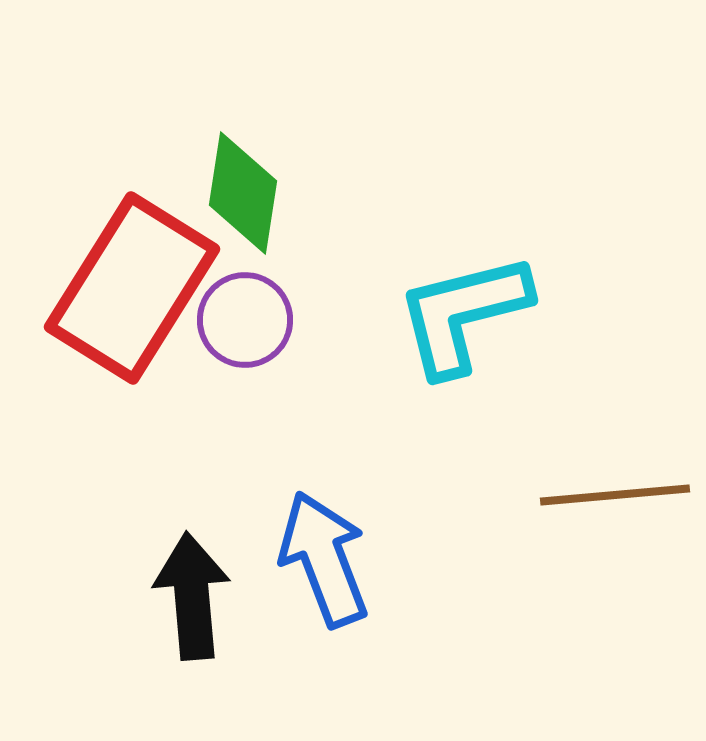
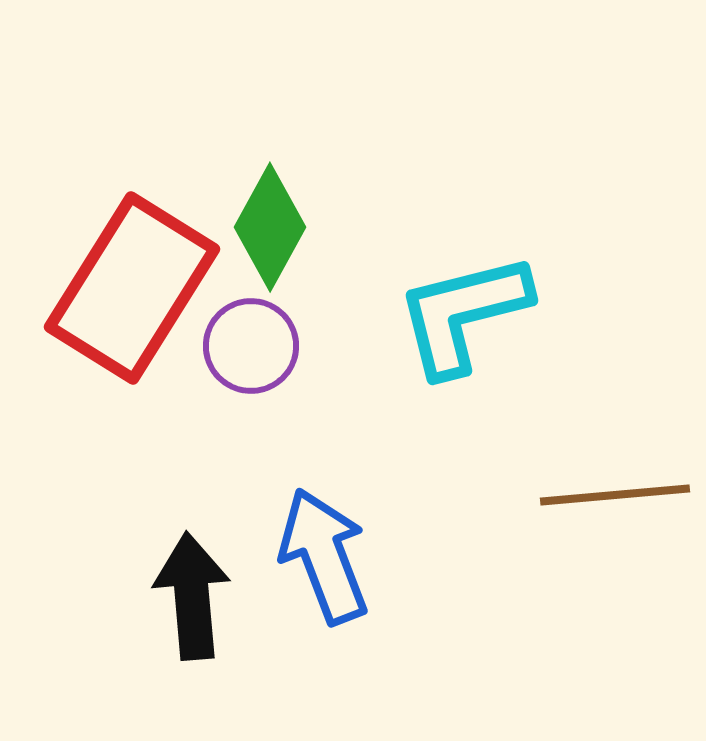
green diamond: moved 27 px right, 34 px down; rotated 20 degrees clockwise
purple circle: moved 6 px right, 26 px down
blue arrow: moved 3 px up
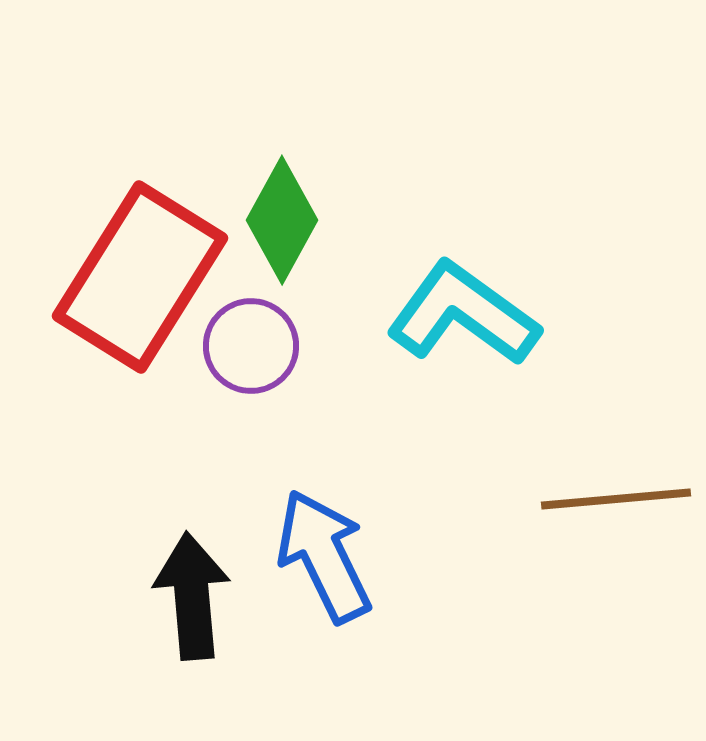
green diamond: moved 12 px right, 7 px up
red rectangle: moved 8 px right, 11 px up
cyan L-shape: rotated 50 degrees clockwise
brown line: moved 1 px right, 4 px down
blue arrow: rotated 5 degrees counterclockwise
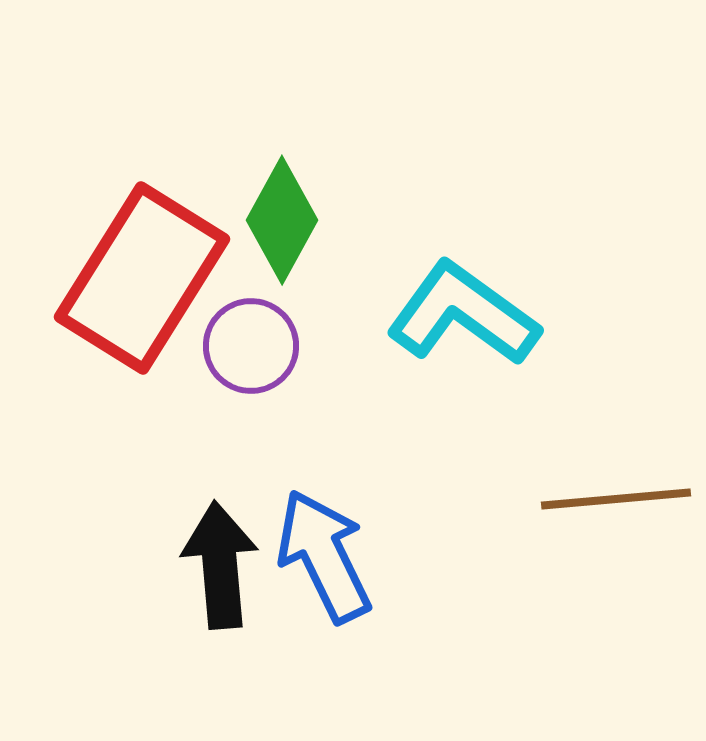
red rectangle: moved 2 px right, 1 px down
black arrow: moved 28 px right, 31 px up
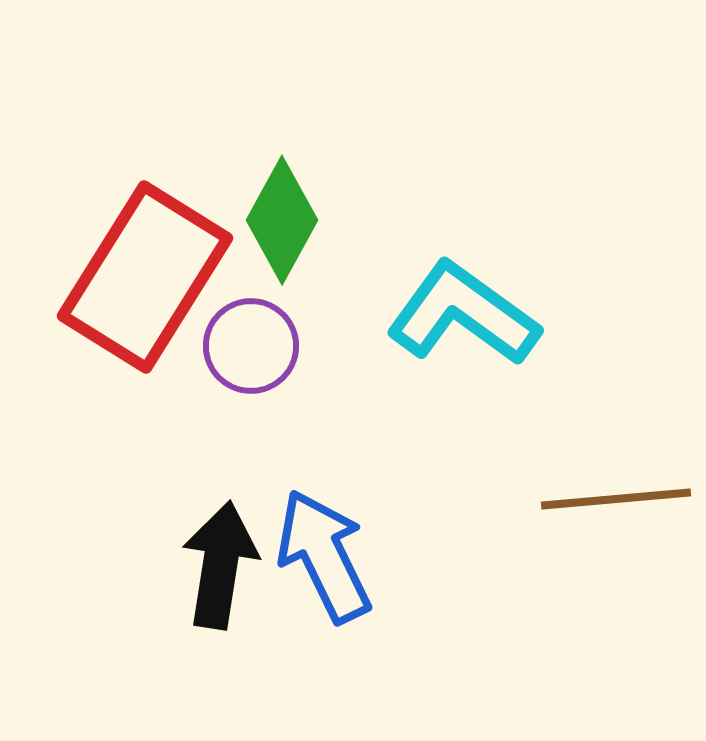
red rectangle: moved 3 px right, 1 px up
black arrow: rotated 14 degrees clockwise
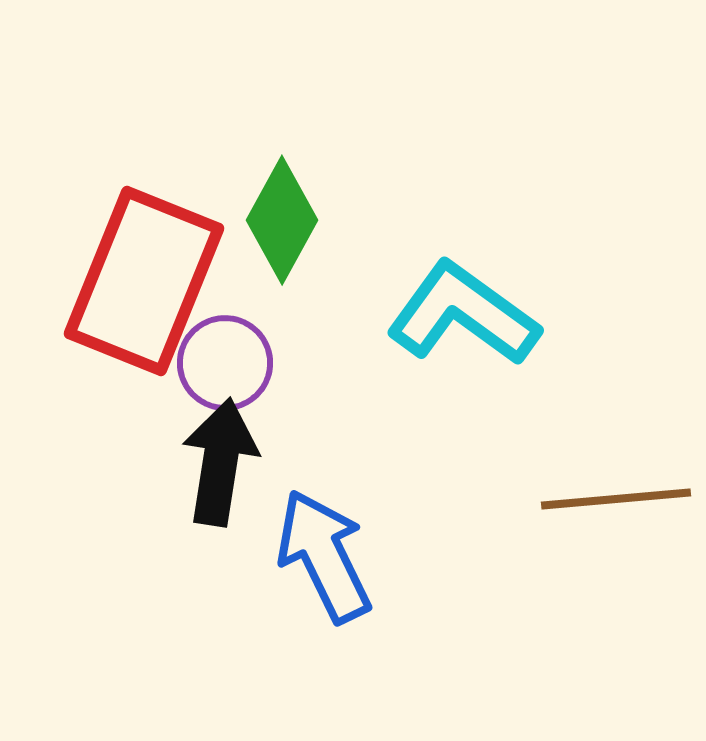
red rectangle: moved 1 px left, 4 px down; rotated 10 degrees counterclockwise
purple circle: moved 26 px left, 17 px down
black arrow: moved 103 px up
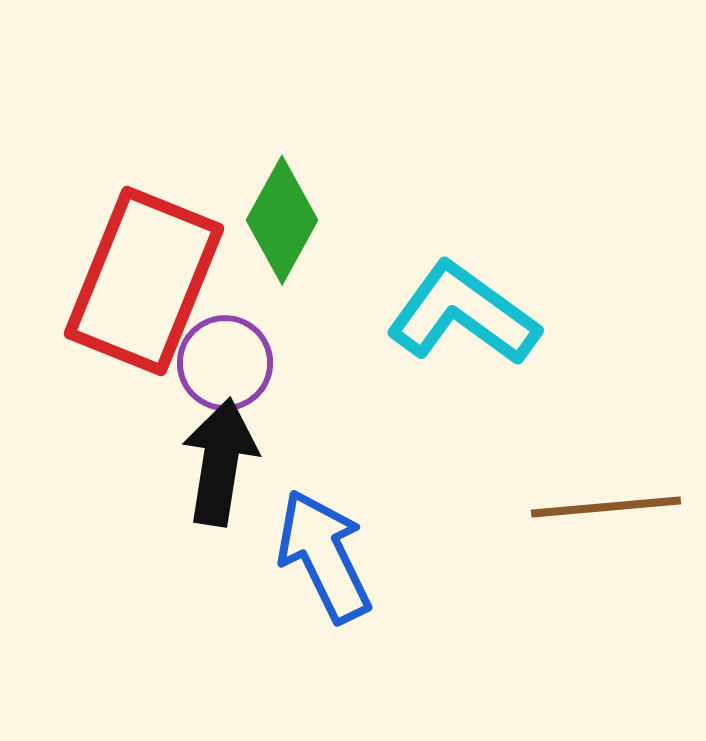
brown line: moved 10 px left, 8 px down
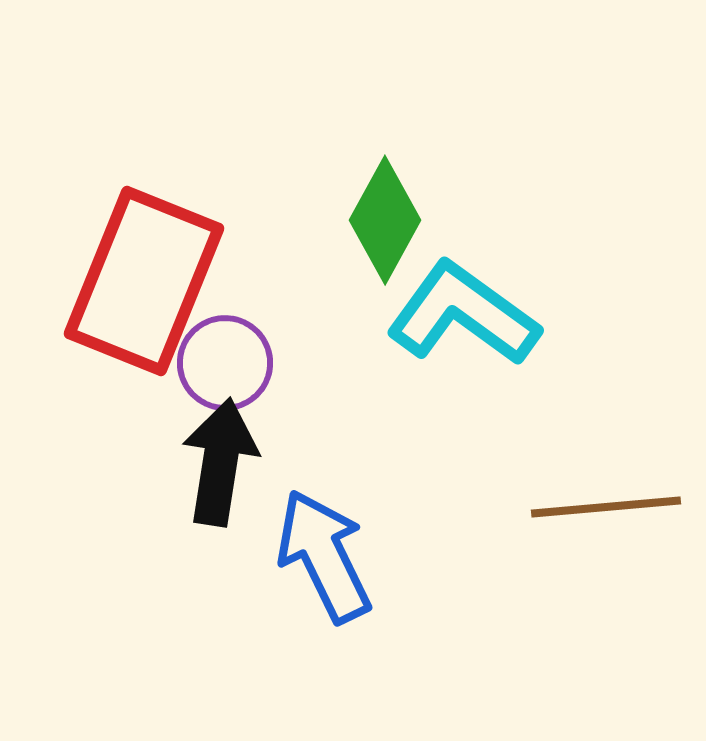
green diamond: moved 103 px right
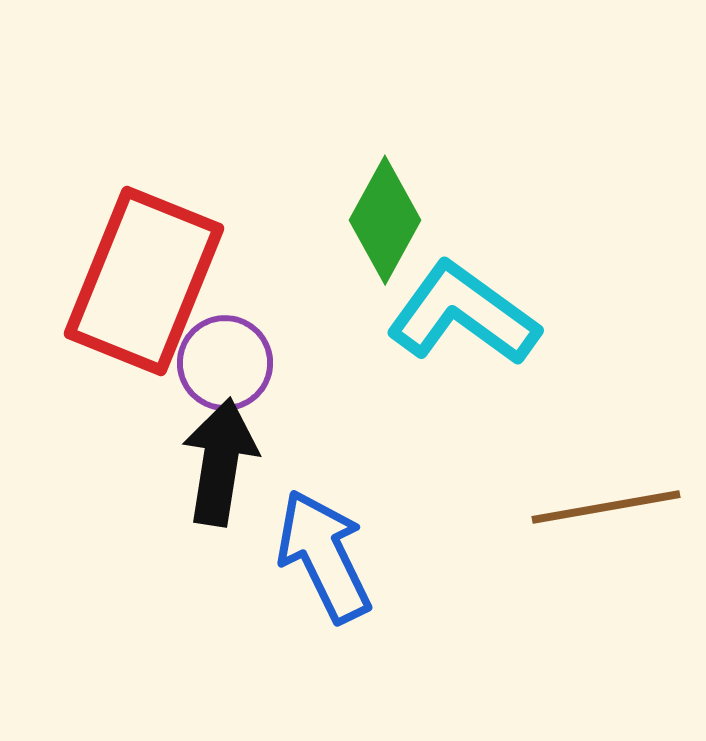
brown line: rotated 5 degrees counterclockwise
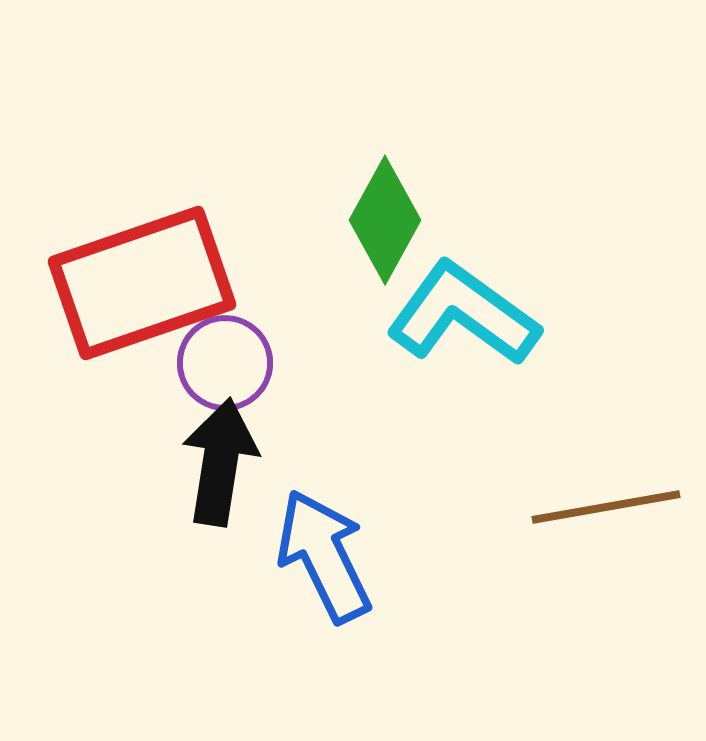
red rectangle: moved 2 px left, 2 px down; rotated 49 degrees clockwise
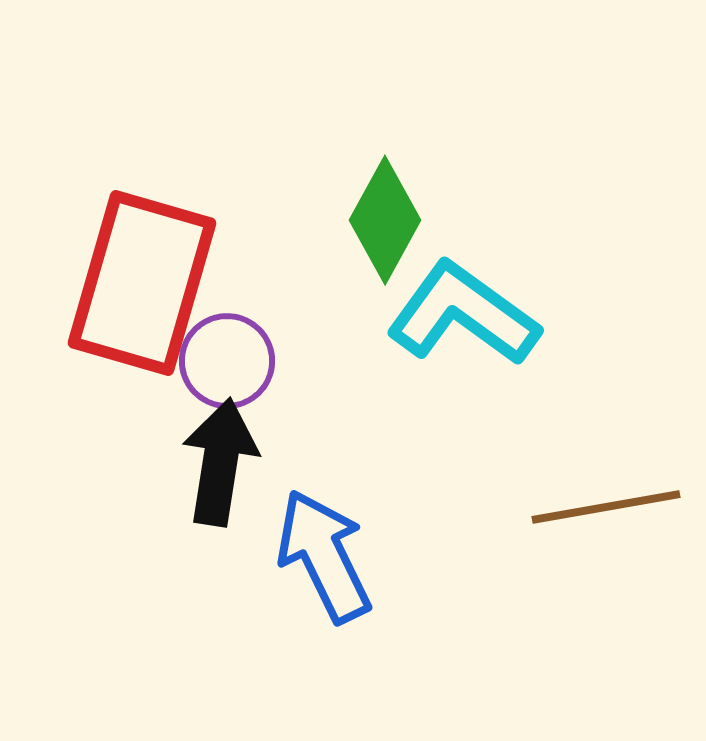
red rectangle: rotated 55 degrees counterclockwise
purple circle: moved 2 px right, 2 px up
